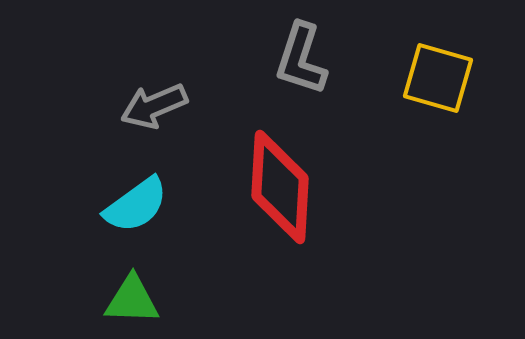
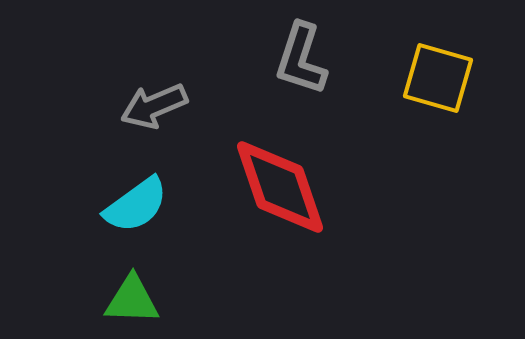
red diamond: rotated 22 degrees counterclockwise
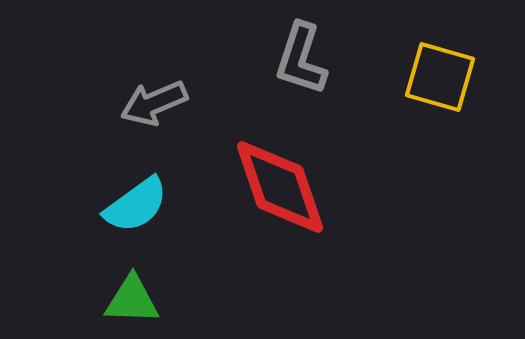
yellow square: moved 2 px right, 1 px up
gray arrow: moved 3 px up
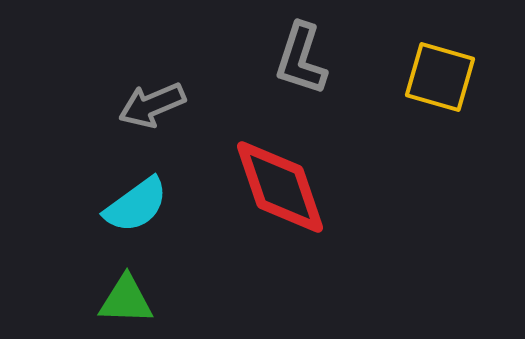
gray arrow: moved 2 px left, 2 px down
green triangle: moved 6 px left
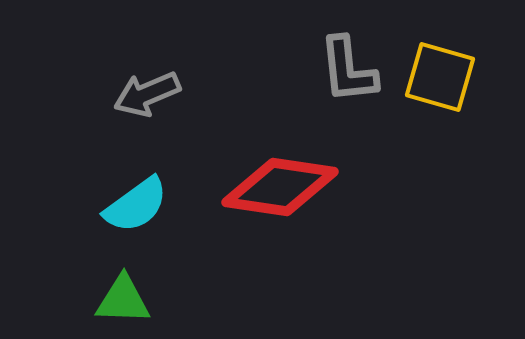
gray L-shape: moved 47 px right, 11 px down; rotated 24 degrees counterclockwise
gray arrow: moved 5 px left, 11 px up
red diamond: rotated 63 degrees counterclockwise
green triangle: moved 3 px left
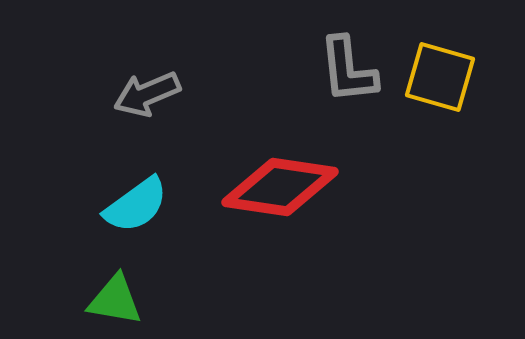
green triangle: moved 8 px left; rotated 8 degrees clockwise
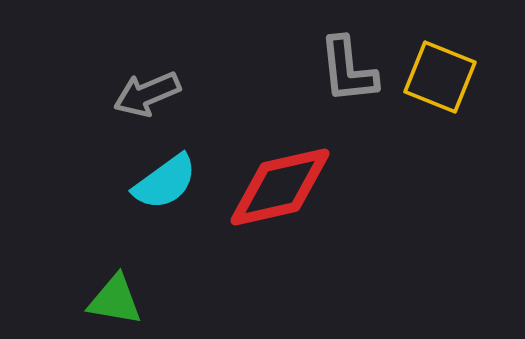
yellow square: rotated 6 degrees clockwise
red diamond: rotated 21 degrees counterclockwise
cyan semicircle: moved 29 px right, 23 px up
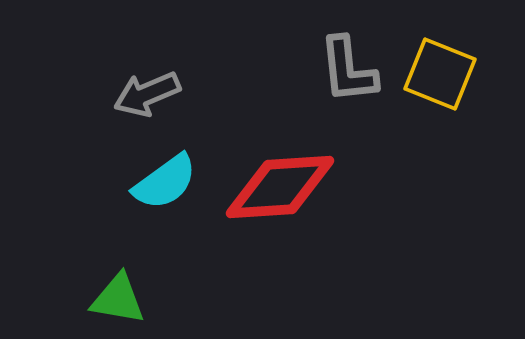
yellow square: moved 3 px up
red diamond: rotated 9 degrees clockwise
green triangle: moved 3 px right, 1 px up
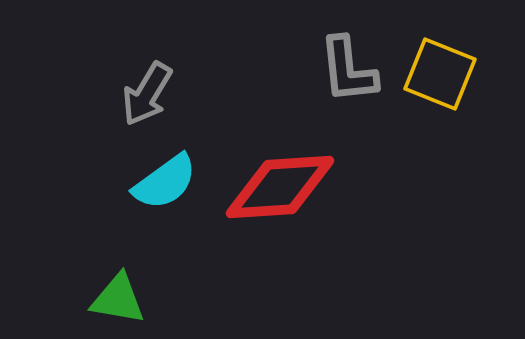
gray arrow: rotated 36 degrees counterclockwise
